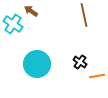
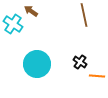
orange line: rotated 14 degrees clockwise
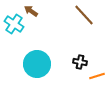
brown line: rotated 30 degrees counterclockwise
cyan cross: moved 1 px right
black cross: rotated 24 degrees counterclockwise
orange line: rotated 21 degrees counterclockwise
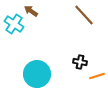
cyan circle: moved 10 px down
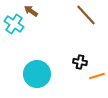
brown line: moved 2 px right
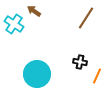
brown arrow: moved 3 px right
brown line: moved 3 px down; rotated 75 degrees clockwise
orange line: rotated 49 degrees counterclockwise
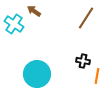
black cross: moved 3 px right, 1 px up
orange line: rotated 14 degrees counterclockwise
